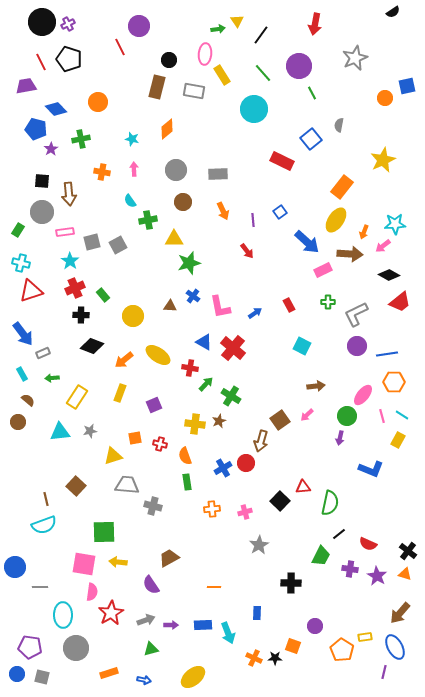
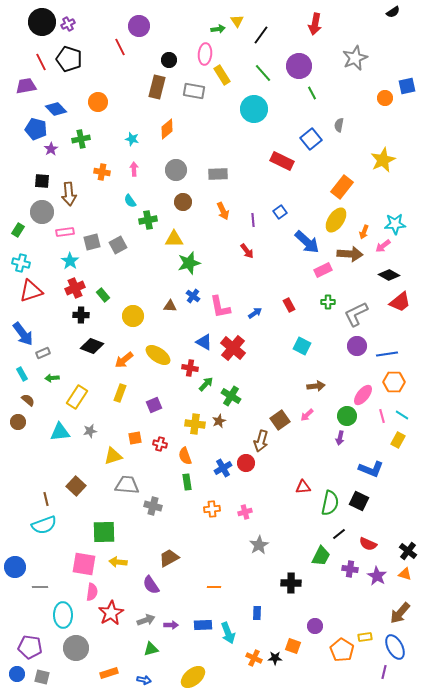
black square at (280, 501): moved 79 px right; rotated 18 degrees counterclockwise
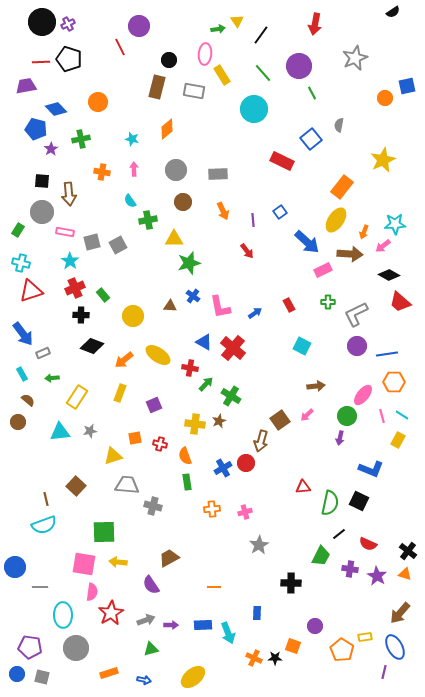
red line at (41, 62): rotated 66 degrees counterclockwise
pink rectangle at (65, 232): rotated 18 degrees clockwise
red trapezoid at (400, 302): rotated 80 degrees clockwise
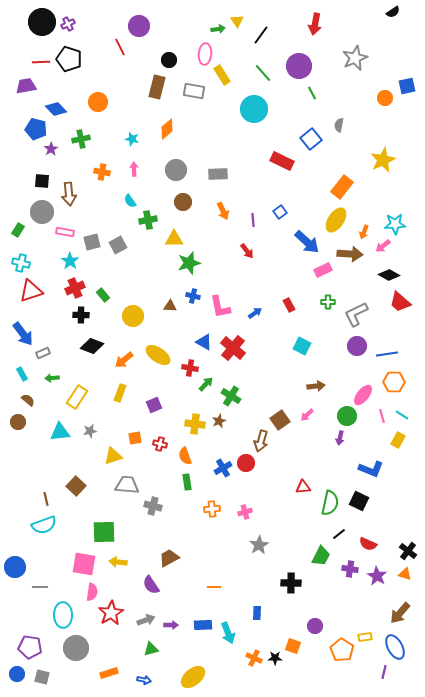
blue cross at (193, 296): rotated 24 degrees counterclockwise
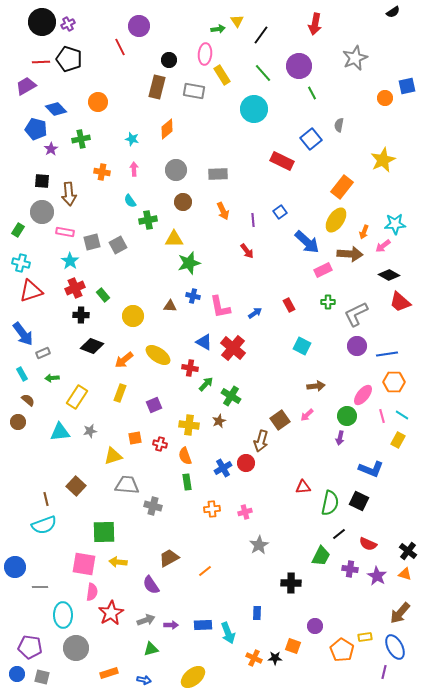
purple trapezoid at (26, 86): rotated 20 degrees counterclockwise
yellow cross at (195, 424): moved 6 px left, 1 px down
orange line at (214, 587): moved 9 px left, 16 px up; rotated 40 degrees counterclockwise
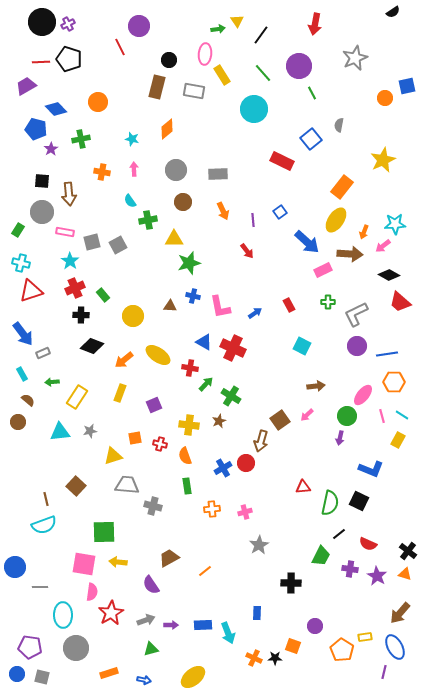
red cross at (233, 348): rotated 15 degrees counterclockwise
green arrow at (52, 378): moved 4 px down
green rectangle at (187, 482): moved 4 px down
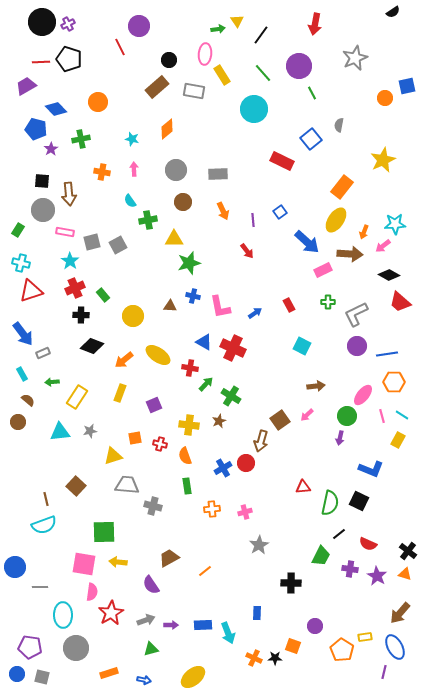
brown rectangle at (157, 87): rotated 35 degrees clockwise
gray circle at (42, 212): moved 1 px right, 2 px up
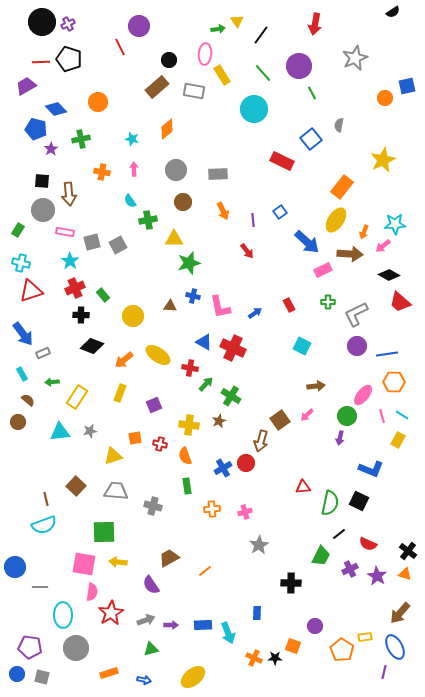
gray trapezoid at (127, 485): moved 11 px left, 6 px down
purple cross at (350, 569): rotated 35 degrees counterclockwise
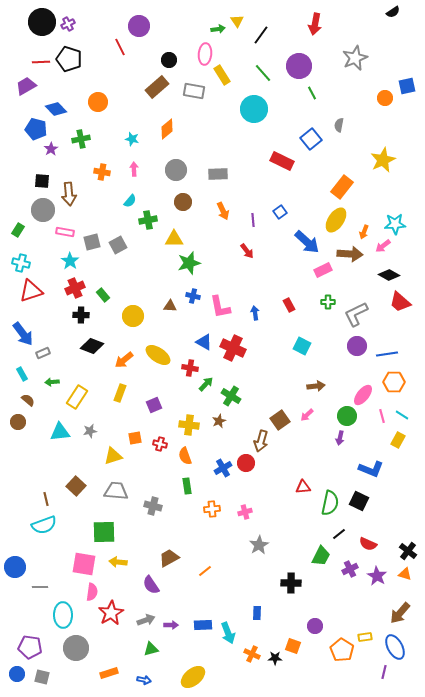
cyan semicircle at (130, 201): rotated 104 degrees counterclockwise
blue arrow at (255, 313): rotated 64 degrees counterclockwise
orange cross at (254, 658): moved 2 px left, 4 px up
